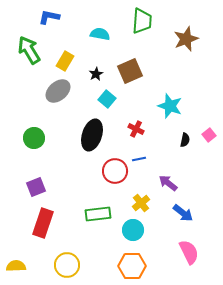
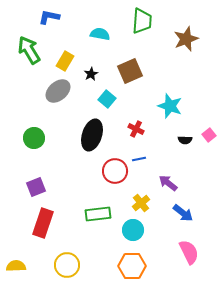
black star: moved 5 px left
black semicircle: rotated 80 degrees clockwise
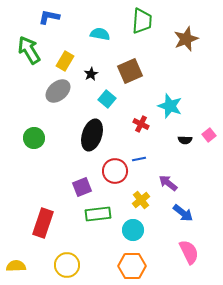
red cross: moved 5 px right, 5 px up
purple square: moved 46 px right
yellow cross: moved 3 px up
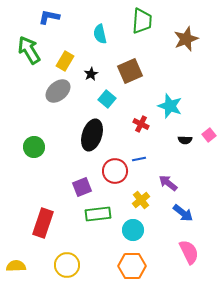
cyan semicircle: rotated 114 degrees counterclockwise
green circle: moved 9 px down
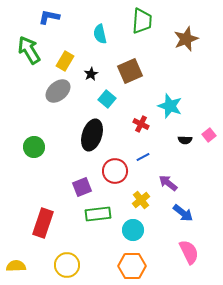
blue line: moved 4 px right, 2 px up; rotated 16 degrees counterclockwise
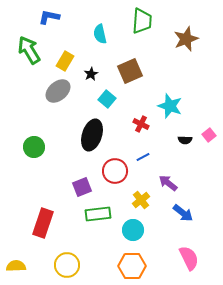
pink semicircle: moved 6 px down
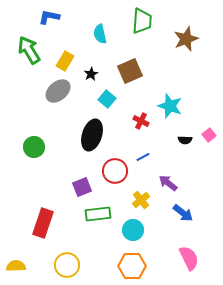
red cross: moved 3 px up
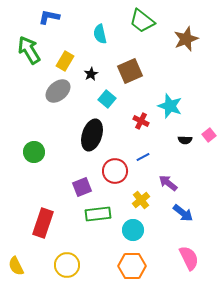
green trapezoid: rotated 124 degrees clockwise
green circle: moved 5 px down
yellow semicircle: rotated 114 degrees counterclockwise
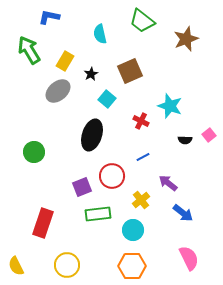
red circle: moved 3 px left, 5 px down
